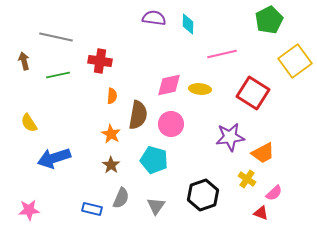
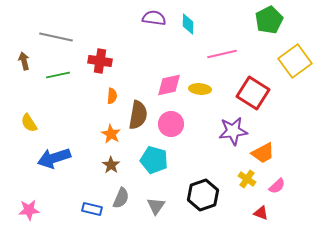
purple star: moved 3 px right, 6 px up
pink semicircle: moved 3 px right, 7 px up
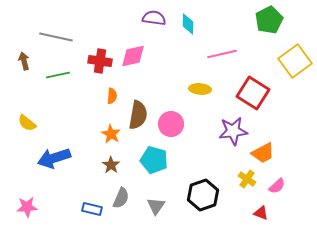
pink diamond: moved 36 px left, 29 px up
yellow semicircle: moved 2 px left; rotated 18 degrees counterclockwise
pink star: moved 2 px left, 3 px up
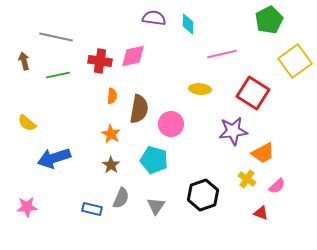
brown semicircle: moved 1 px right, 6 px up
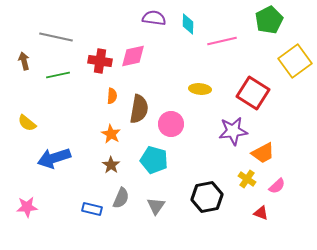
pink line: moved 13 px up
black hexagon: moved 4 px right, 2 px down; rotated 8 degrees clockwise
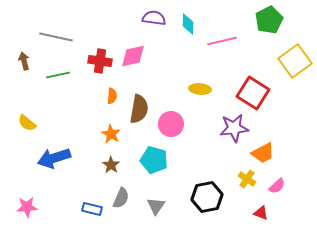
purple star: moved 1 px right, 3 px up
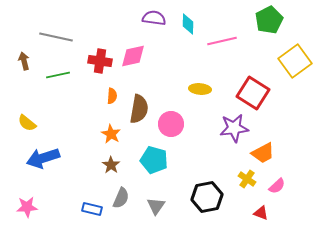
blue arrow: moved 11 px left
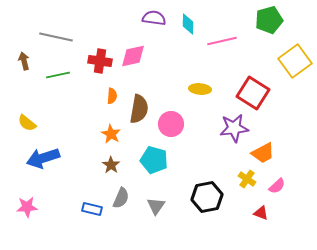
green pentagon: rotated 12 degrees clockwise
